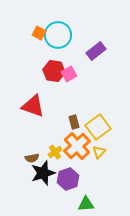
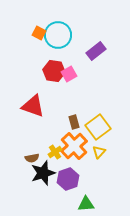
orange cross: moved 3 px left
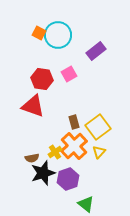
red hexagon: moved 12 px left, 8 px down
green triangle: rotated 42 degrees clockwise
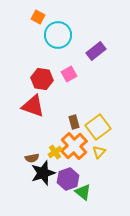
orange square: moved 1 px left, 16 px up
green triangle: moved 3 px left, 12 px up
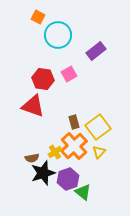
red hexagon: moved 1 px right
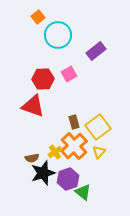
orange square: rotated 24 degrees clockwise
red hexagon: rotated 10 degrees counterclockwise
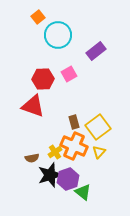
orange cross: rotated 24 degrees counterclockwise
black star: moved 7 px right, 2 px down
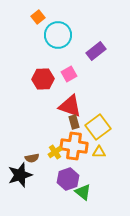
red triangle: moved 37 px right
orange cross: rotated 16 degrees counterclockwise
yellow triangle: rotated 48 degrees clockwise
black star: moved 30 px left
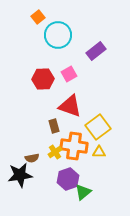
brown rectangle: moved 20 px left, 4 px down
black star: rotated 10 degrees clockwise
green triangle: rotated 42 degrees clockwise
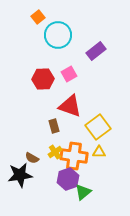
orange cross: moved 10 px down
brown semicircle: rotated 40 degrees clockwise
